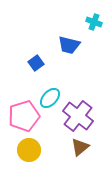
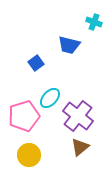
yellow circle: moved 5 px down
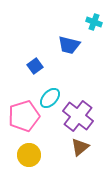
blue square: moved 1 px left, 3 px down
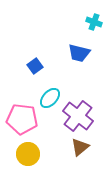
blue trapezoid: moved 10 px right, 8 px down
pink pentagon: moved 2 px left, 3 px down; rotated 24 degrees clockwise
yellow circle: moved 1 px left, 1 px up
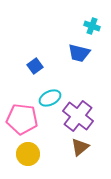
cyan cross: moved 2 px left, 4 px down
cyan ellipse: rotated 20 degrees clockwise
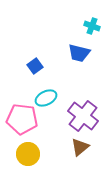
cyan ellipse: moved 4 px left
purple cross: moved 5 px right
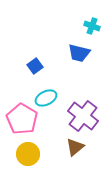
pink pentagon: rotated 24 degrees clockwise
brown triangle: moved 5 px left
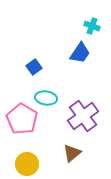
blue trapezoid: moved 1 px right; rotated 70 degrees counterclockwise
blue square: moved 1 px left, 1 px down
cyan ellipse: rotated 35 degrees clockwise
purple cross: rotated 16 degrees clockwise
brown triangle: moved 3 px left, 6 px down
yellow circle: moved 1 px left, 10 px down
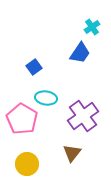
cyan cross: moved 1 px down; rotated 35 degrees clockwise
brown triangle: rotated 12 degrees counterclockwise
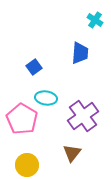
cyan cross: moved 3 px right, 7 px up; rotated 21 degrees counterclockwise
blue trapezoid: rotated 30 degrees counterclockwise
yellow circle: moved 1 px down
